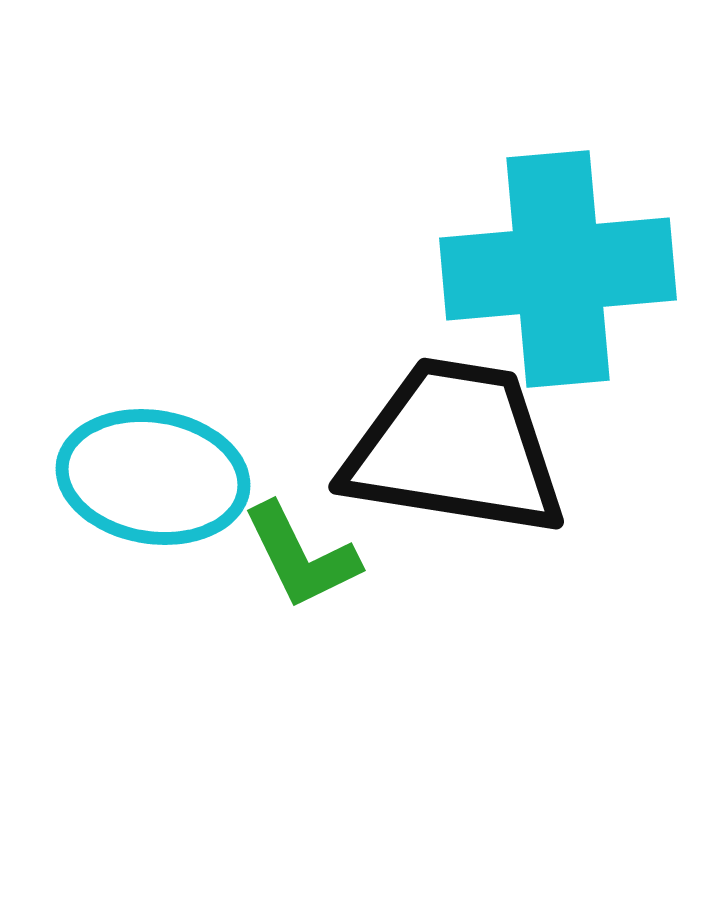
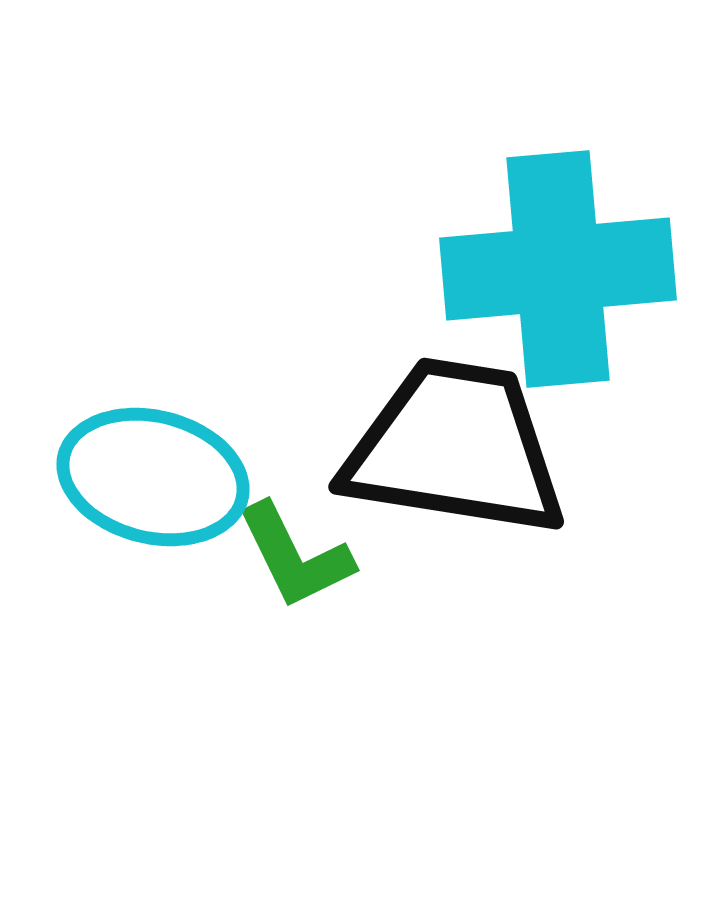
cyan ellipse: rotated 5 degrees clockwise
green L-shape: moved 6 px left
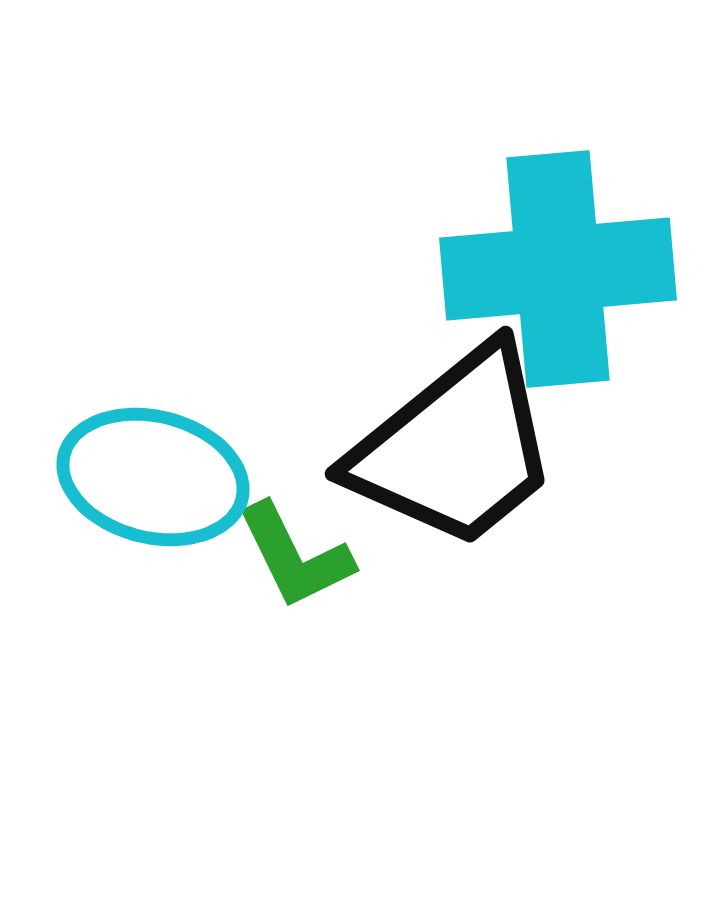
black trapezoid: rotated 132 degrees clockwise
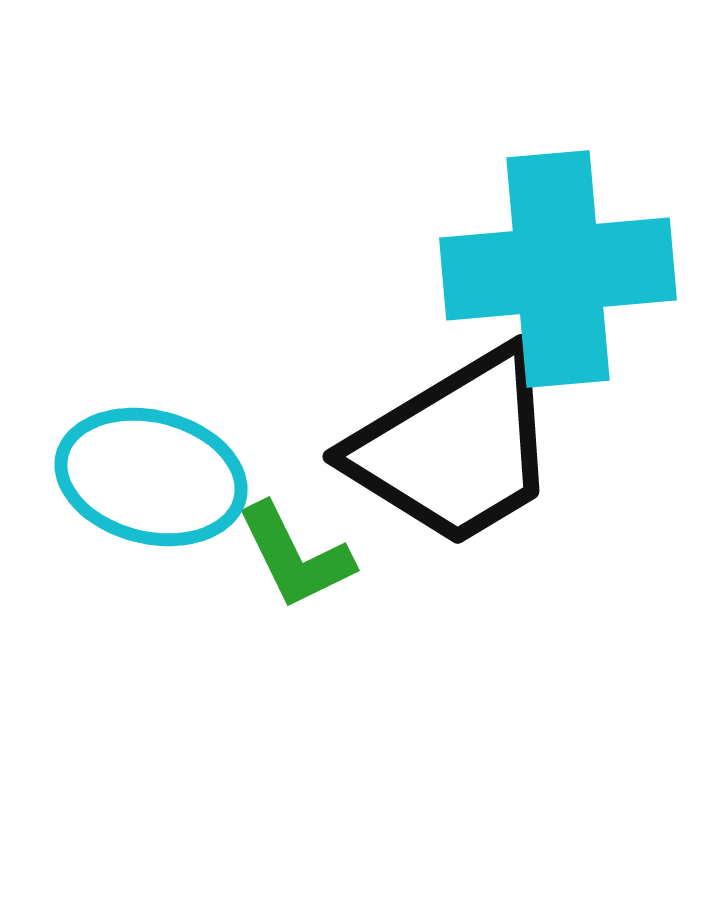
black trapezoid: rotated 8 degrees clockwise
cyan ellipse: moved 2 px left
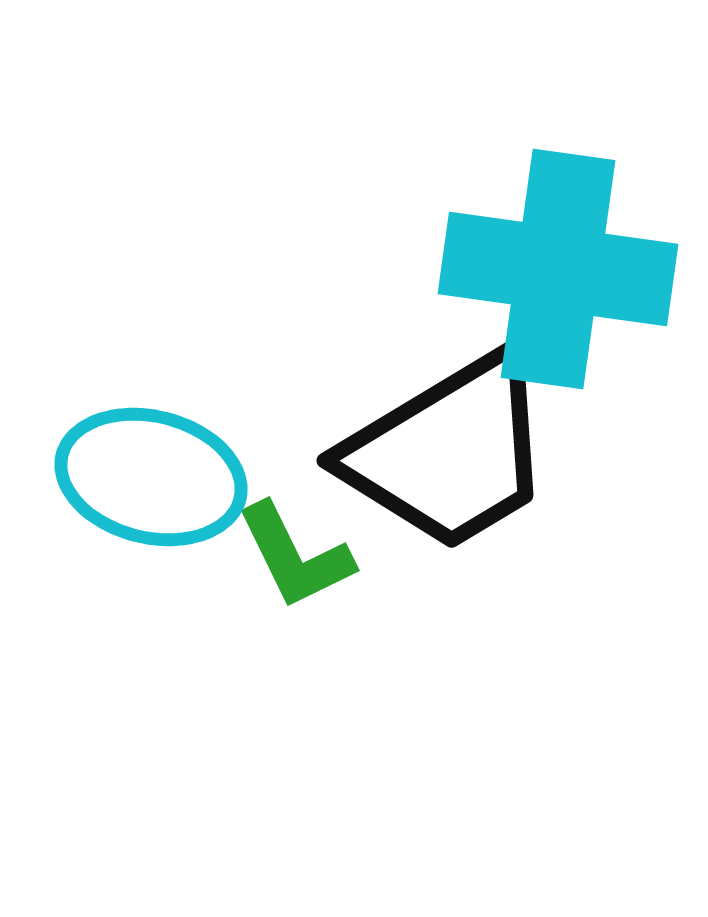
cyan cross: rotated 13 degrees clockwise
black trapezoid: moved 6 px left, 4 px down
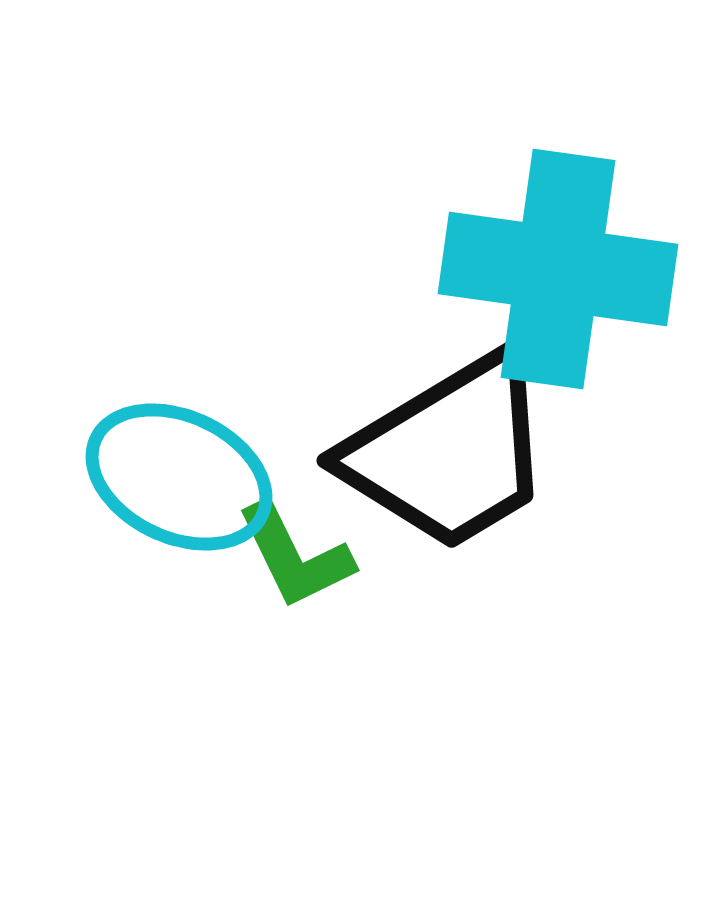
cyan ellipse: moved 28 px right; rotated 11 degrees clockwise
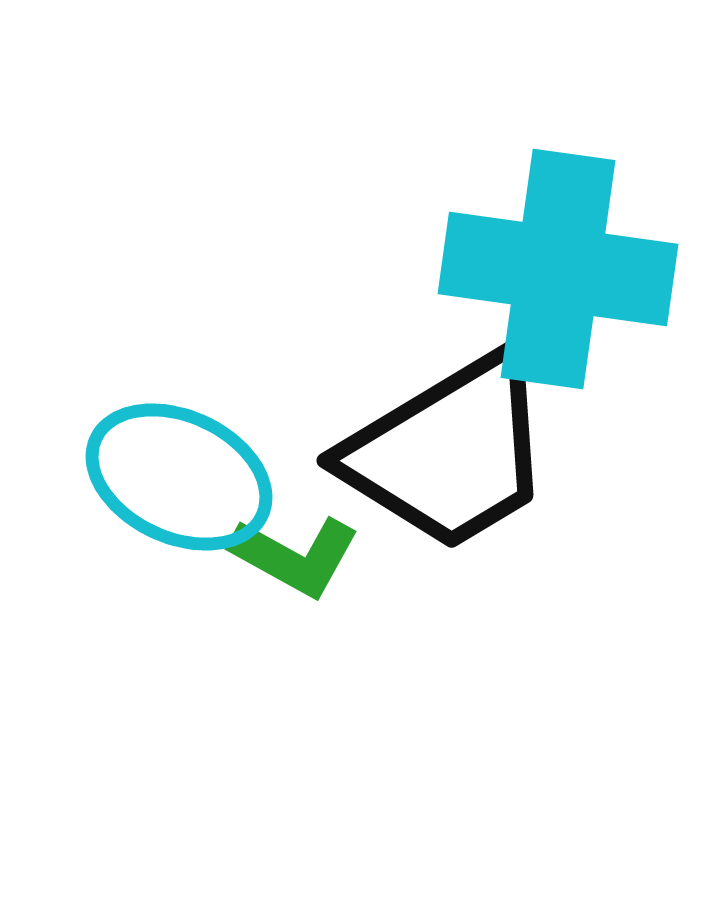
green L-shape: rotated 35 degrees counterclockwise
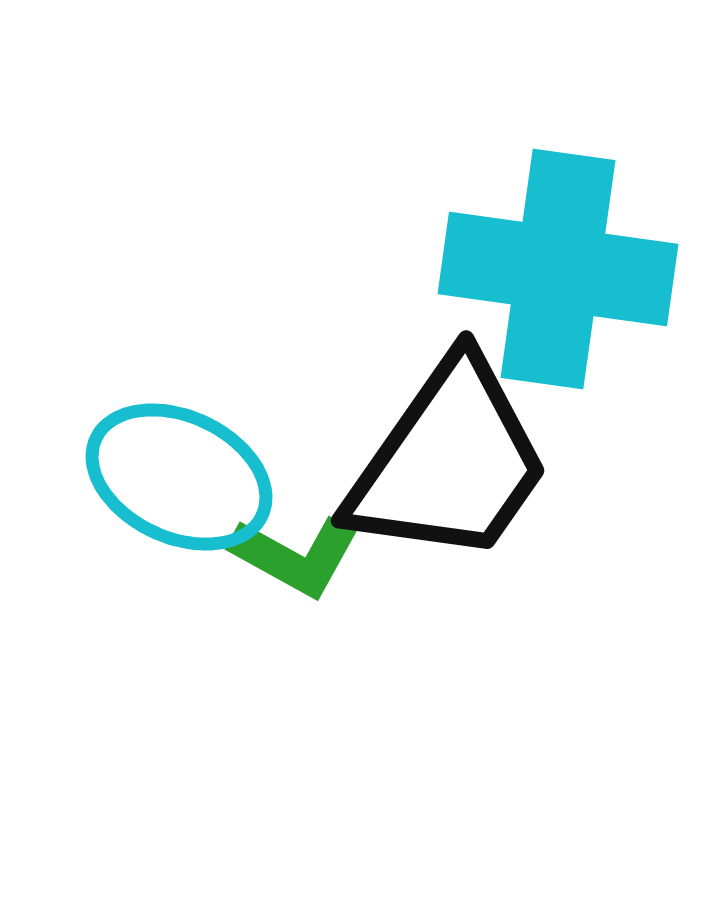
black trapezoid: moved 10 px down; rotated 24 degrees counterclockwise
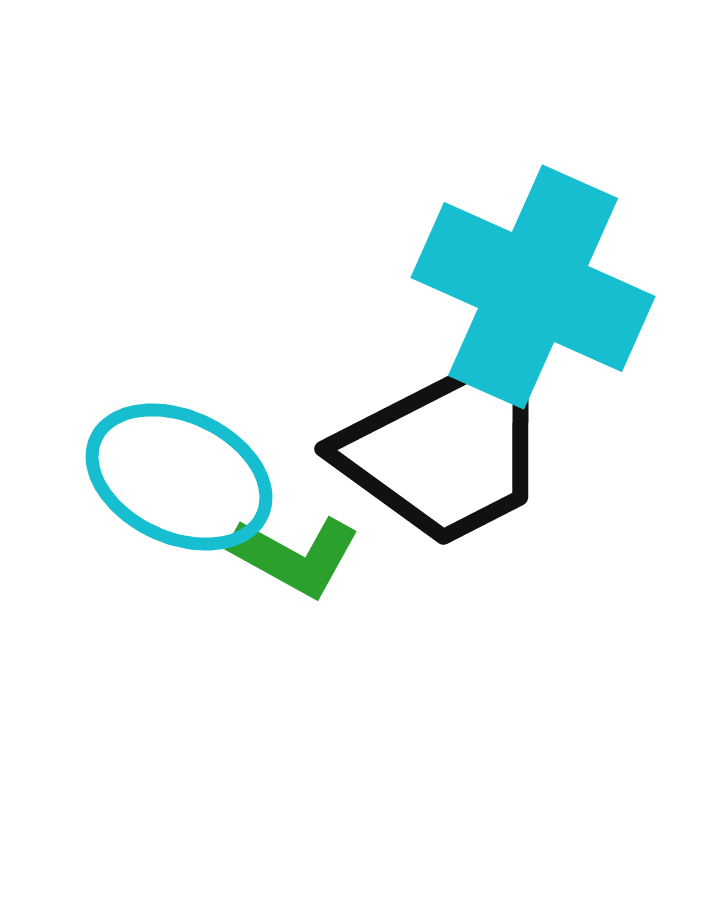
cyan cross: moved 25 px left, 18 px down; rotated 16 degrees clockwise
black trapezoid: moved 2 px left, 13 px up; rotated 28 degrees clockwise
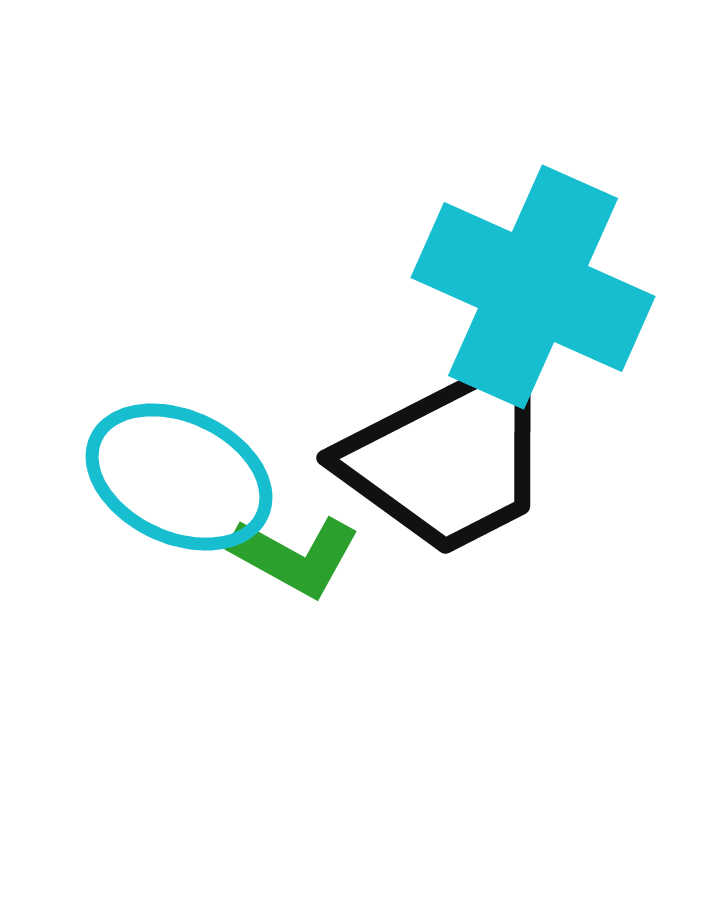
black trapezoid: moved 2 px right, 9 px down
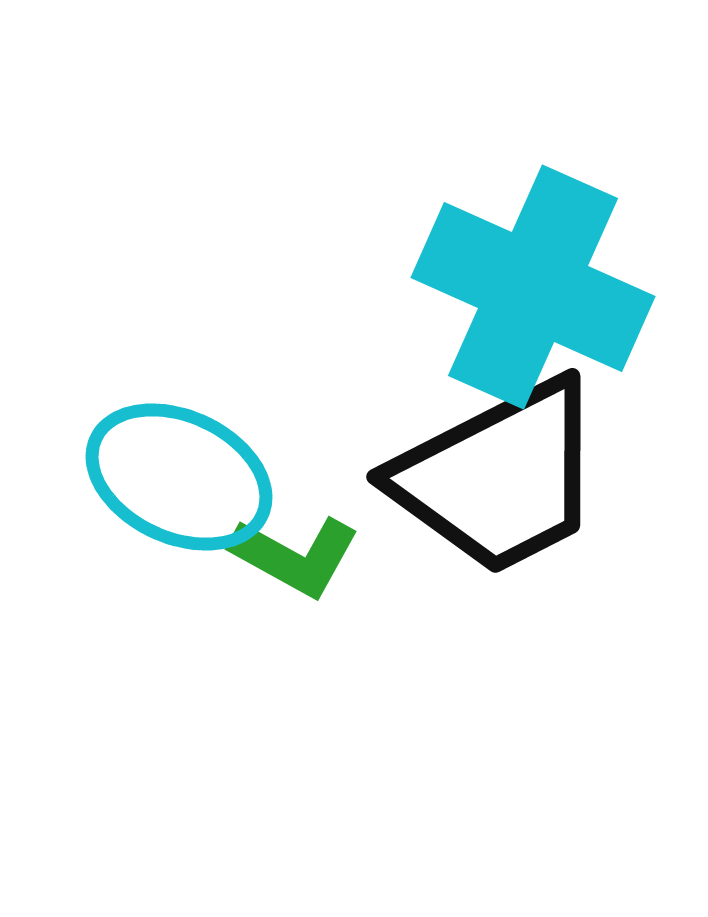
black trapezoid: moved 50 px right, 19 px down
